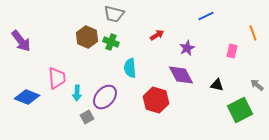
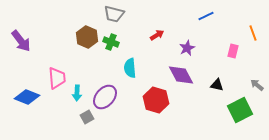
pink rectangle: moved 1 px right
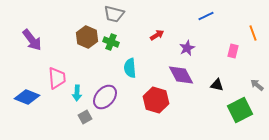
purple arrow: moved 11 px right, 1 px up
gray square: moved 2 px left
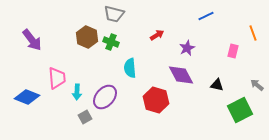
cyan arrow: moved 1 px up
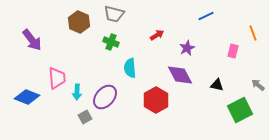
brown hexagon: moved 8 px left, 15 px up
purple diamond: moved 1 px left
gray arrow: moved 1 px right
red hexagon: rotated 15 degrees clockwise
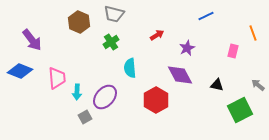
green cross: rotated 35 degrees clockwise
blue diamond: moved 7 px left, 26 px up
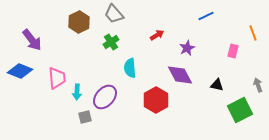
gray trapezoid: rotated 35 degrees clockwise
brown hexagon: rotated 10 degrees clockwise
gray arrow: rotated 32 degrees clockwise
gray square: rotated 16 degrees clockwise
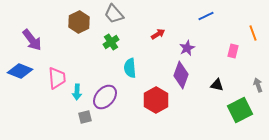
red arrow: moved 1 px right, 1 px up
purple diamond: moved 1 px right; rotated 48 degrees clockwise
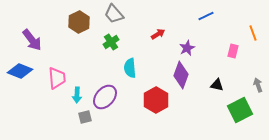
cyan arrow: moved 3 px down
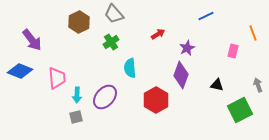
gray square: moved 9 px left
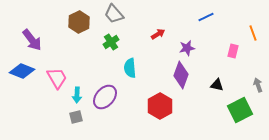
blue line: moved 1 px down
purple star: rotated 14 degrees clockwise
blue diamond: moved 2 px right
pink trapezoid: rotated 25 degrees counterclockwise
red hexagon: moved 4 px right, 6 px down
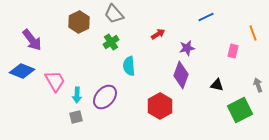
cyan semicircle: moved 1 px left, 2 px up
pink trapezoid: moved 2 px left, 3 px down
